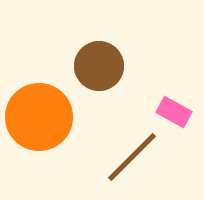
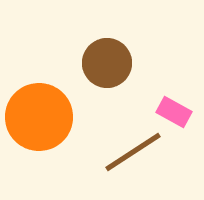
brown circle: moved 8 px right, 3 px up
brown line: moved 1 px right, 5 px up; rotated 12 degrees clockwise
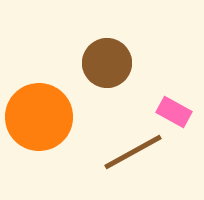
brown line: rotated 4 degrees clockwise
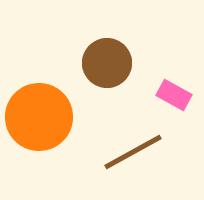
pink rectangle: moved 17 px up
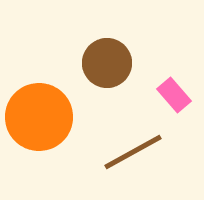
pink rectangle: rotated 20 degrees clockwise
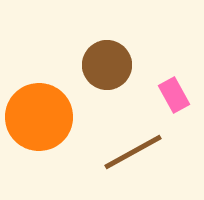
brown circle: moved 2 px down
pink rectangle: rotated 12 degrees clockwise
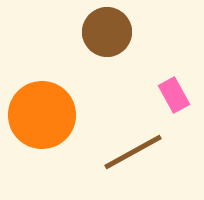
brown circle: moved 33 px up
orange circle: moved 3 px right, 2 px up
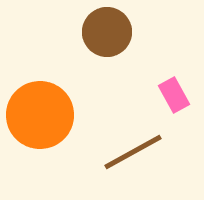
orange circle: moved 2 px left
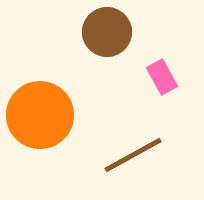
pink rectangle: moved 12 px left, 18 px up
brown line: moved 3 px down
